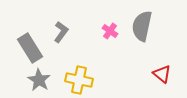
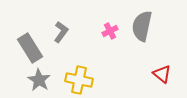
pink cross: rotated 28 degrees clockwise
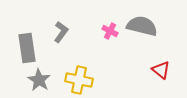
gray semicircle: rotated 92 degrees clockwise
pink cross: rotated 35 degrees counterclockwise
gray rectangle: moved 3 px left; rotated 24 degrees clockwise
red triangle: moved 1 px left, 4 px up
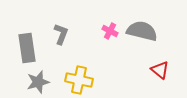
gray semicircle: moved 5 px down
gray L-shape: moved 2 px down; rotated 15 degrees counterclockwise
red triangle: moved 1 px left
gray star: moved 1 px left, 2 px down; rotated 25 degrees clockwise
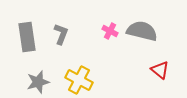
gray rectangle: moved 11 px up
yellow cross: rotated 16 degrees clockwise
